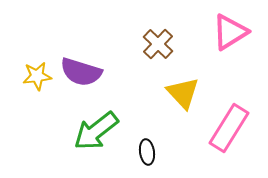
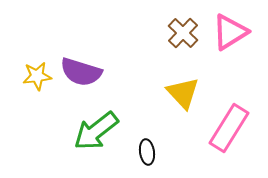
brown cross: moved 25 px right, 11 px up
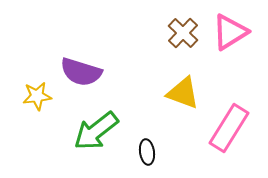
yellow star: moved 20 px down
yellow triangle: rotated 27 degrees counterclockwise
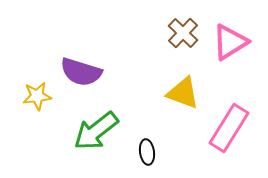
pink triangle: moved 10 px down
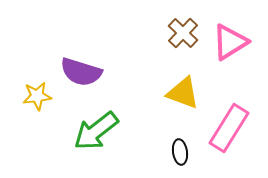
black ellipse: moved 33 px right
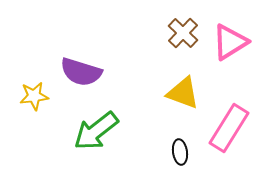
yellow star: moved 3 px left
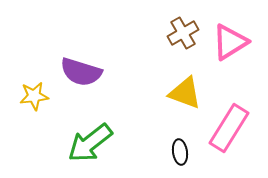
brown cross: rotated 16 degrees clockwise
yellow triangle: moved 2 px right
green arrow: moved 6 px left, 12 px down
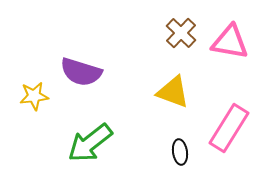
brown cross: moved 2 px left; rotated 16 degrees counterclockwise
pink triangle: rotated 42 degrees clockwise
yellow triangle: moved 12 px left, 1 px up
